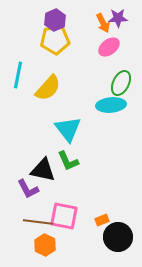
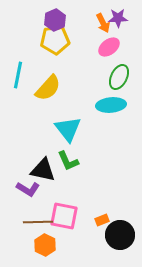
green ellipse: moved 2 px left, 6 px up
purple L-shape: rotated 30 degrees counterclockwise
brown line: rotated 8 degrees counterclockwise
black circle: moved 2 px right, 2 px up
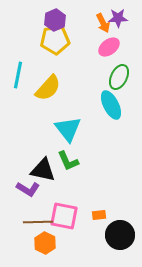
cyan ellipse: rotated 68 degrees clockwise
orange rectangle: moved 3 px left, 5 px up; rotated 16 degrees clockwise
orange hexagon: moved 2 px up
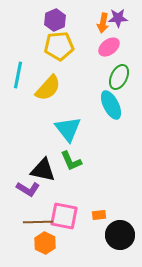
orange arrow: rotated 36 degrees clockwise
yellow pentagon: moved 4 px right, 6 px down
green L-shape: moved 3 px right
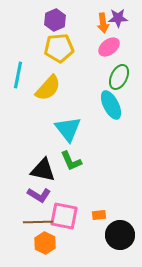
orange arrow: rotated 18 degrees counterclockwise
yellow pentagon: moved 2 px down
purple L-shape: moved 11 px right, 6 px down
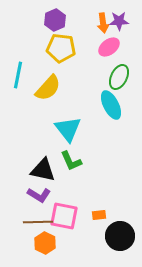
purple star: moved 1 px right, 3 px down
yellow pentagon: moved 2 px right; rotated 12 degrees clockwise
black circle: moved 1 px down
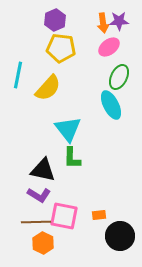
green L-shape: moved 1 px right, 3 px up; rotated 25 degrees clockwise
brown line: moved 2 px left
orange hexagon: moved 2 px left
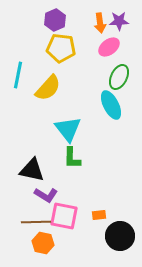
orange arrow: moved 3 px left
black triangle: moved 11 px left
purple L-shape: moved 7 px right
orange hexagon: rotated 15 degrees counterclockwise
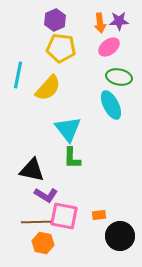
green ellipse: rotated 75 degrees clockwise
